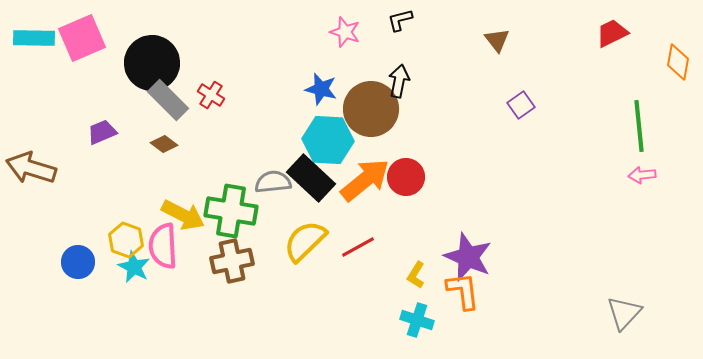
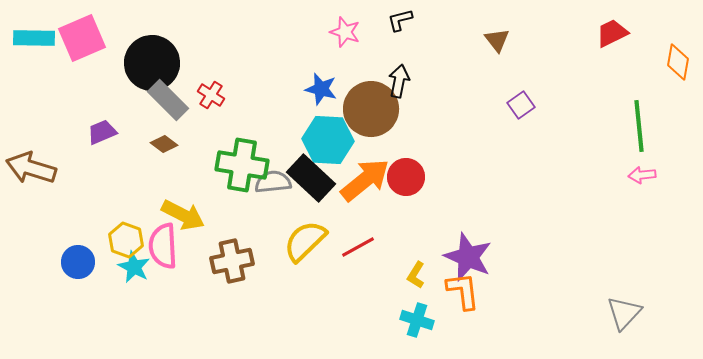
green cross: moved 11 px right, 46 px up
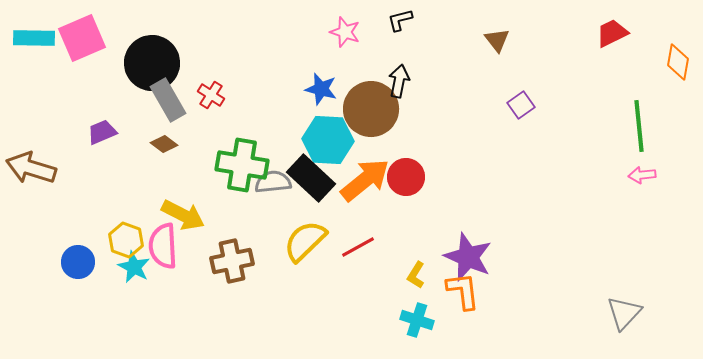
gray rectangle: rotated 15 degrees clockwise
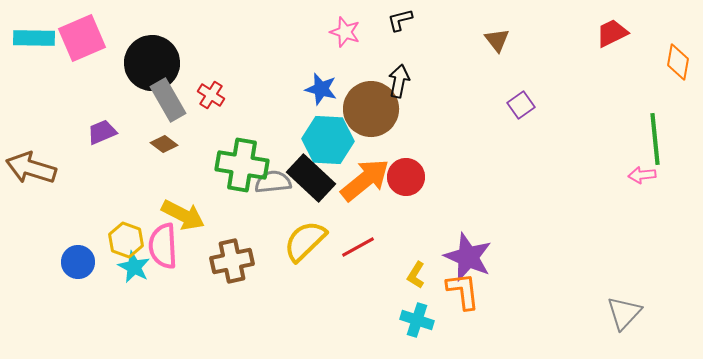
green line: moved 16 px right, 13 px down
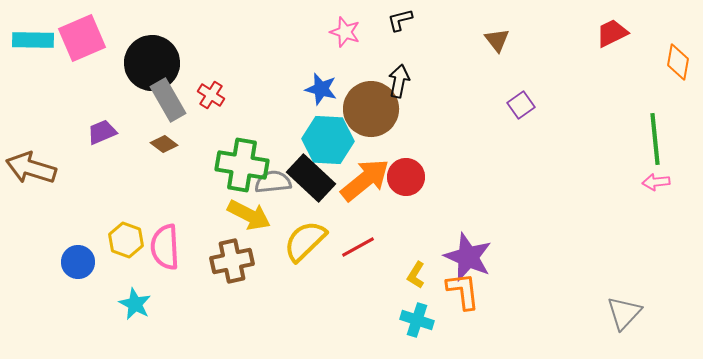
cyan rectangle: moved 1 px left, 2 px down
pink arrow: moved 14 px right, 7 px down
yellow arrow: moved 66 px right
pink semicircle: moved 2 px right, 1 px down
cyan star: moved 1 px right, 37 px down
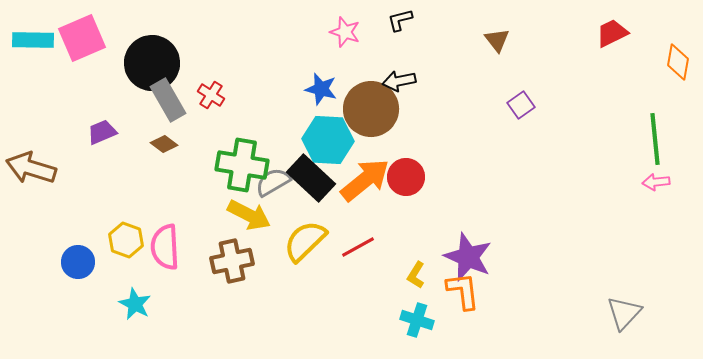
black arrow: rotated 112 degrees counterclockwise
gray semicircle: rotated 24 degrees counterclockwise
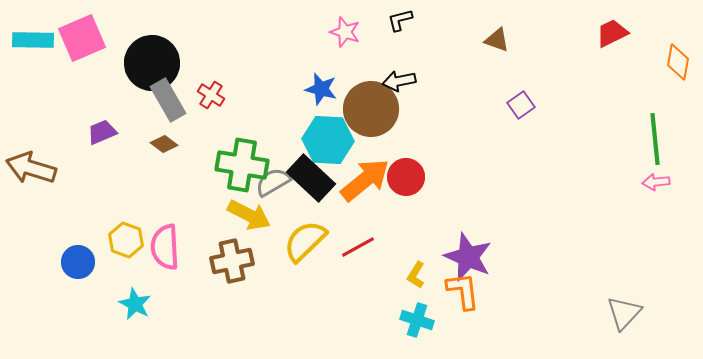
brown triangle: rotated 32 degrees counterclockwise
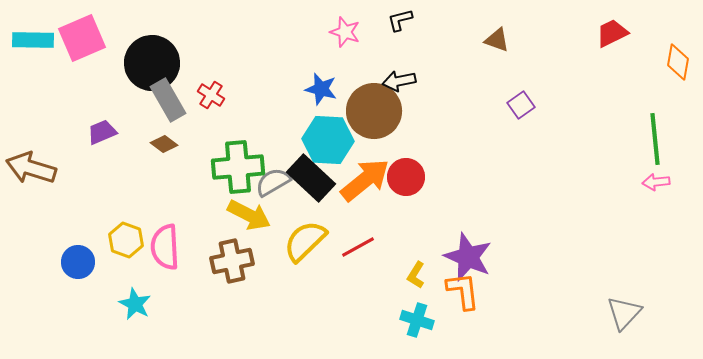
brown circle: moved 3 px right, 2 px down
green cross: moved 4 px left, 2 px down; rotated 15 degrees counterclockwise
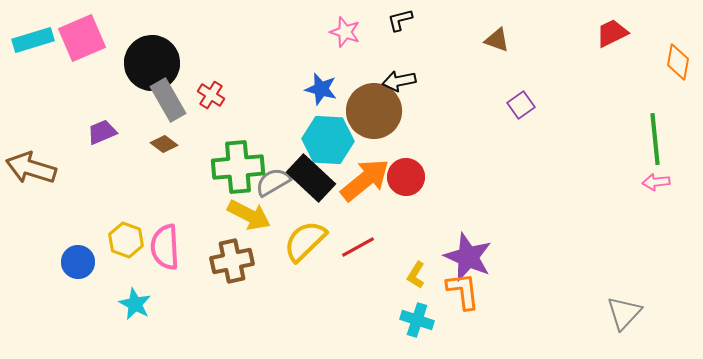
cyan rectangle: rotated 18 degrees counterclockwise
